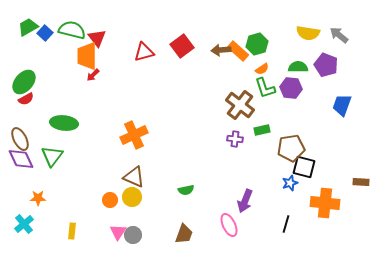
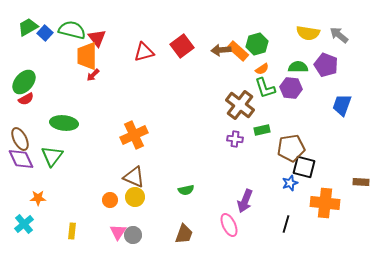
yellow circle at (132, 197): moved 3 px right
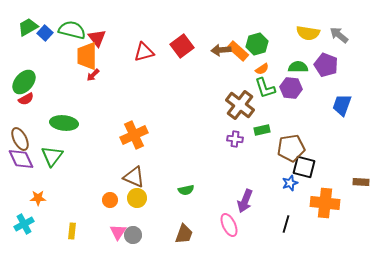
yellow circle at (135, 197): moved 2 px right, 1 px down
cyan cross at (24, 224): rotated 12 degrees clockwise
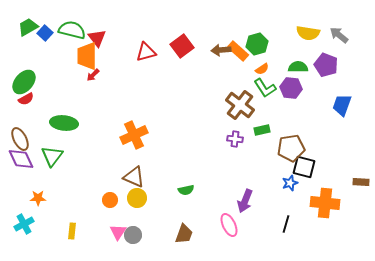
red triangle at (144, 52): moved 2 px right
green L-shape at (265, 88): rotated 15 degrees counterclockwise
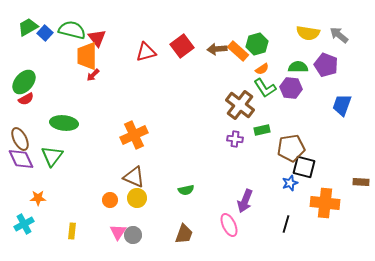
brown arrow at (221, 50): moved 4 px left, 1 px up
